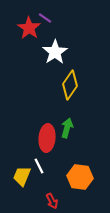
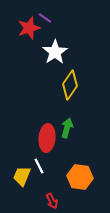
red star: rotated 20 degrees clockwise
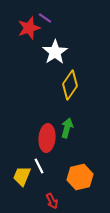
orange hexagon: rotated 20 degrees counterclockwise
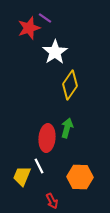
orange hexagon: rotated 15 degrees clockwise
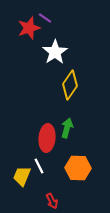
orange hexagon: moved 2 px left, 9 px up
